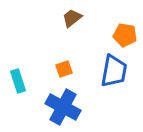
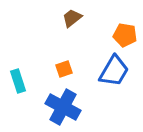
blue trapezoid: rotated 20 degrees clockwise
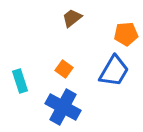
orange pentagon: moved 1 px right, 1 px up; rotated 15 degrees counterclockwise
orange square: rotated 36 degrees counterclockwise
cyan rectangle: moved 2 px right
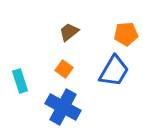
brown trapezoid: moved 3 px left, 14 px down
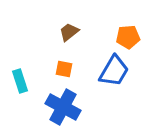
orange pentagon: moved 2 px right, 3 px down
orange square: rotated 24 degrees counterclockwise
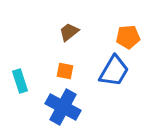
orange square: moved 1 px right, 2 px down
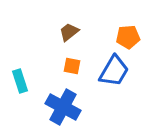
orange square: moved 7 px right, 5 px up
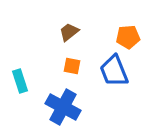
blue trapezoid: rotated 128 degrees clockwise
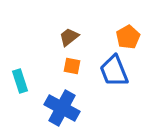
brown trapezoid: moved 5 px down
orange pentagon: rotated 25 degrees counterclockwise
blue cross: moved 1 px left, 1 px down
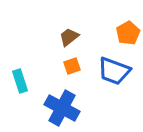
orange pentagon: moved 4 px up
orange square: rotated 30 degrees counterclockwise
blue trapezoid: rotated 48 degrees counterclockwise
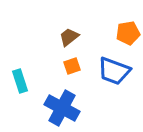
orange pentagon: rotated 20 degrees clockwise
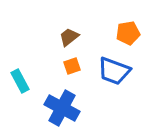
cyan rectangle: rotated 10 degrees counterclockwise
